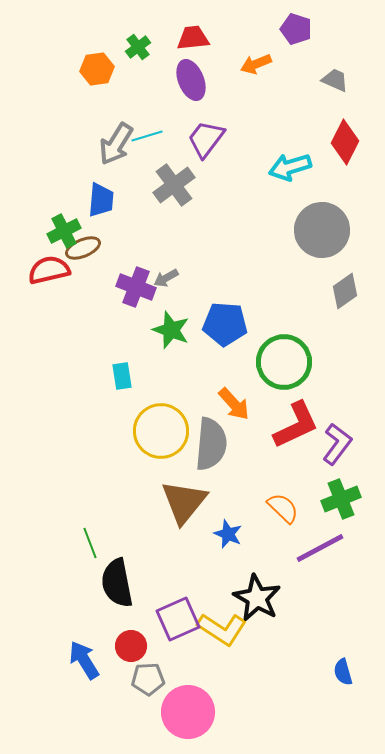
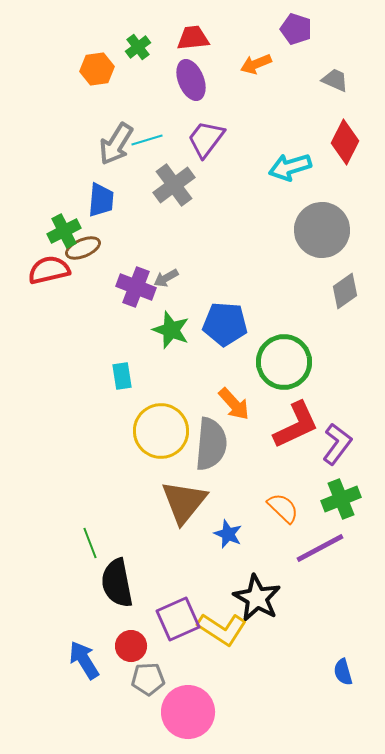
cyan line at (147, 136): moved 4 px down
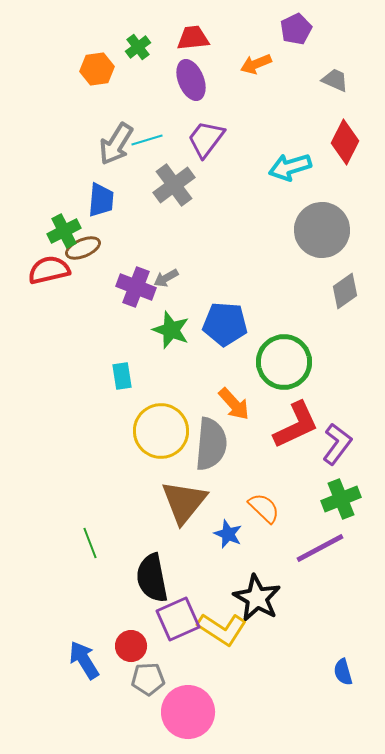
purple pentagon at (296, 29): rotated 28 degrees clockwise
orange semicircle at (283, 508): moved 19 px left
black semicircle at (117, 583): moved 35 px right, 5 px up
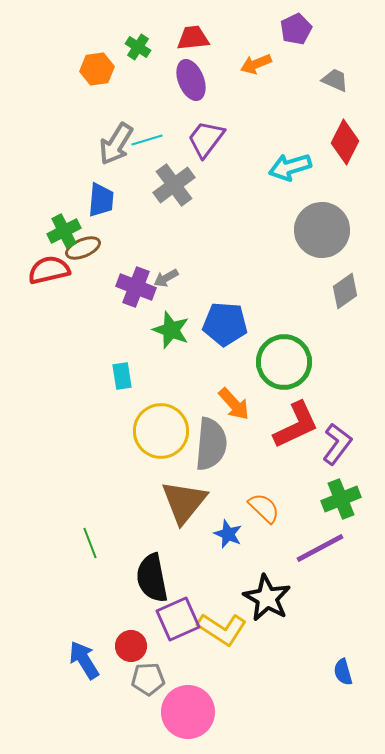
green cross at (138, 47): rotated 20 degrees counterclockwise
black star at (257, 598): moved 10 px right
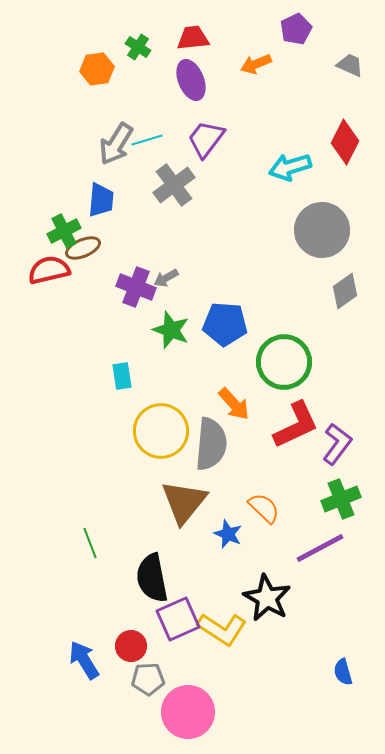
gray trapezoid at (335, 80): moved 15 px right, 15 px up
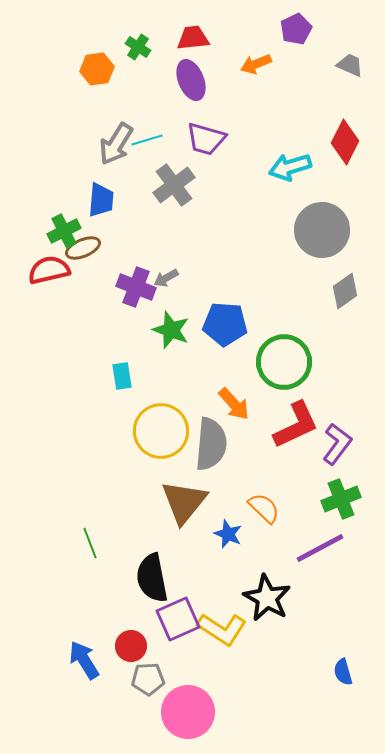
purple trapezoid at (206, 139): rotated 111 degrees counterclockwise
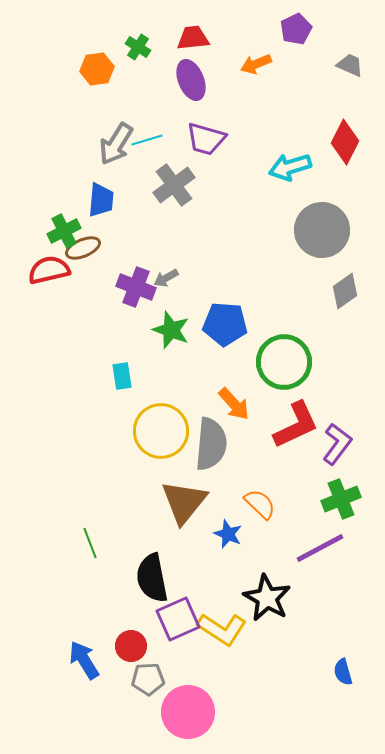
orange semicircle at (264, 508): moved 4 px left, 4 px up
